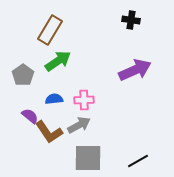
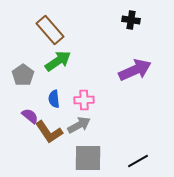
brown rectangle: rotated 72 degrees counterclockwise
blue semicircle: rotated 90 degrees counterclockwise
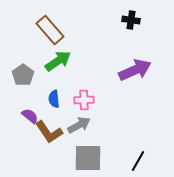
black line: rotated 30 degrees counterclockwise
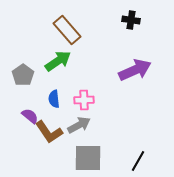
brown rectangle: moved 17 px right
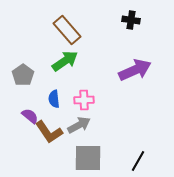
green arrow: moved 7 px right
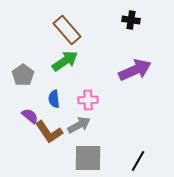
pink cross: moved 4 px right
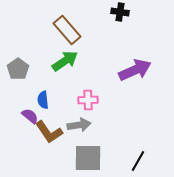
black cross: moved 11 px left, 8 px up
gray pentagon: moved 5 px left, 6 px up
blue semicircle: moved 11 px left, 1 px down
gray arrow: rotated 20 degrees clockwise
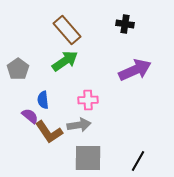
black cross: moved 5 px right, 12 px down
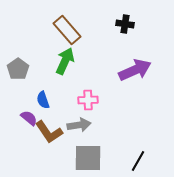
green arrow: rotated 32 degrees counterclockwise
blue semicircle: rotated 12 degrees counterclockwise
purple semicircle: moved 1 px left, 2 px down
